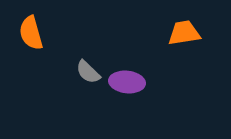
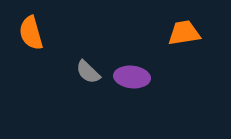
purple ellipse: moved 5 px right, 5 px up
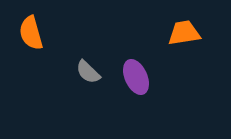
purple ellipse: moved 4 px right; rotated 60 degrees clockwise
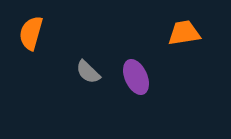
orange semicircle: rotated 32 degrees clockwise
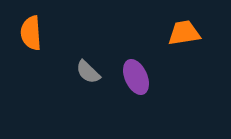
orange semicircle: rotated 20 degrees counterclockwise
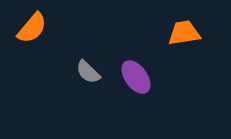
orange semicircle: moved 1 px right, 5 px up; rotated 136 degrees counterclockwise
purple ellipse: rotated 12 degrees counterclockwise
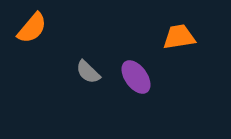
orange trapezoid: moved 5 px left, 4 px down
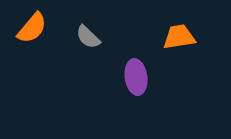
gray semicircle: moved 35 px up
purple ellipse: rotated 28 degrees clockwise
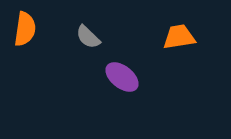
orange semicircle: moved 7 px left, 1 px down; rotated 32 degrees counterclockwise
purple ellipse: moved 14 px left; rotated 44 degrees counterclockwise
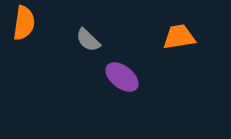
orange semicircle: moved 1 px left, 6 px up
gray semicircle: moved 3 px down
